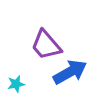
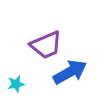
purple trapezoid: rotated 72 degrees counterclockwise
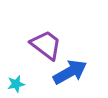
purple trapezoid: rotated 120 degrees counterclockwise
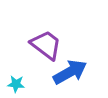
cyan star: rotated 18 degrees clockwise
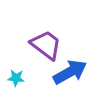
cyan star: moved 6 px up
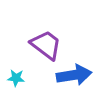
blue arrow: moved 4 px right, 3 px down; rotated 20 degrees clockwise
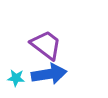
blue arrow: moved 25 px left, 1 px up
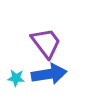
purple trapezoid: moved 2 px up; rotated 16 degrees clockwise
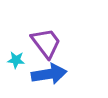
cyan star: moved 18 px up
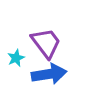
cyan star: moved 2 px up; rotated 30 degrees counterclockwise
